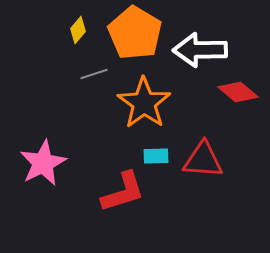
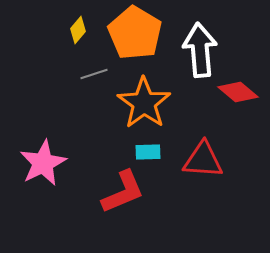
white arrow: rotated 86 degrees clockwise
cyan rectangle: moved 8 px left, 4 px up
red L-shape: rotated 6 degrees counterclockwise
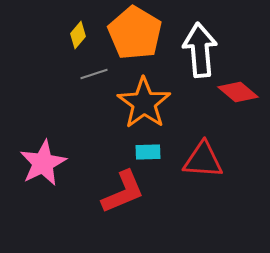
yellow diamond: moved 5 px down
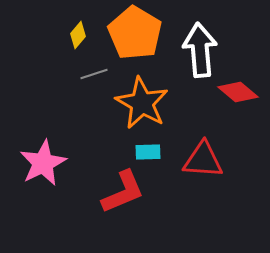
orange star: moved 2 px left; rotated 6 degrees counterclockwise
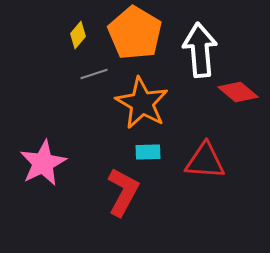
red triangle: moved 2 px right, 1 px down
red L-shape: rotated 39 degrees counterclockwise
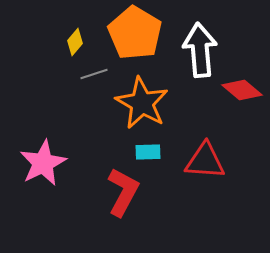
yellow diamond: moved 3 px left, 7 px down
red diamond: moved 4 px right, 2 px up
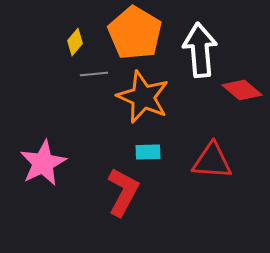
gray line: rotated 12 degrees clockwise
orange star: moved 1 px right, 6 px up; rotated 6 degrees counterclockwise
red triangle: moved 7 px right
